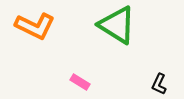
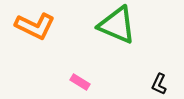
green triangle: rotated 9 degrees counterclockwise
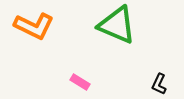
orange L-shape: moved 1 px left
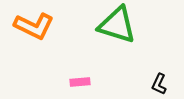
green triangle: rotated 6 degrees counterclockwise
pink rectangle: rotated 36 degrees counterclockwise
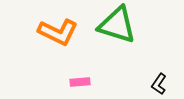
orange L-shape: moved 24 px right, 6 px down
black L-shape: rotated 10 degrees clockwise
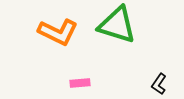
pink rectangle: moved 1 px down
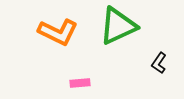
green triangle: moved 1 px right, 1 px down; rotated 42 degrees counterclockwise
black L-shape: moved 21 px up
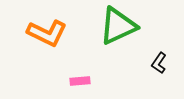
orange L-shape: moved 11 px left, 1 px down
pink rectangle: moved 2 px up
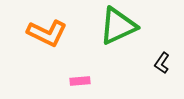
black L-shape: moved 3 px right
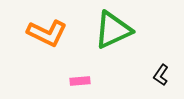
green triangle: moved 5 px left, 4 px down
black L-shape: moved 1 px left, 12 px down
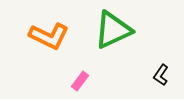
orange L-shape: moved 2 px right, 3 px down
pink rectangle: rotated 48 degrees counterclockwise
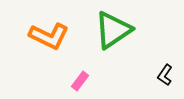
green triangle: rotated 9 degrees counterclockwise
black L-shape: moved 4 px right
